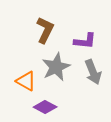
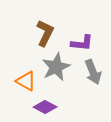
brown L-shape: moved 3 px down
purple L-shape: moved 3 px left, 2 px down
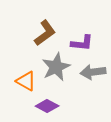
brown L-shape: rotated 28 degrees clockwise
gray arrow: rotated 105 degrees clockwise
purple diamond: moved 2 px right, 1 px up
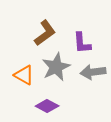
purple L-shape: rotated 80 degrees clockwise
orange triangle: moved 2 px left, 6 px up
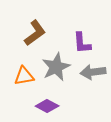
brown L-shape: moved 10 px left
orange triangle: moved 1 px down; rotated 40 degrees counterclockwise
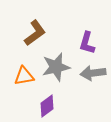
purple L-shape: moved 5 px right; rotated 20 degrees clockwise
gray star: rotated 12 degrees clockwise
gray arrow: moved 1 px down
purple diamond: rotated 65 degrees counterclockwise
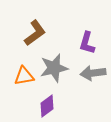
gray star: moved 2 px left, 1 px down
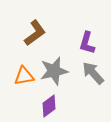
gray star: moved 3 px down
gray arrow: rotated 55 degrees clockwise
purple diamond: moved 2 px right
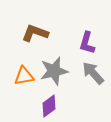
brown L-shape: rotated 124 degrees counterclockwise
